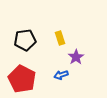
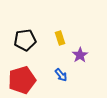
purple star: moved 4 px right, 2 px up
blue arrow: rotated 112 degrees counterclockwise
red pentagon: moved 1 px down; rotated 28 degrees clockwise
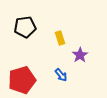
black pentagon: moved 13 px up
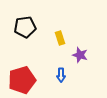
purple star: rotated 21 degrees counterclockwise
blue arrow: rotated 40 degrees clockwise
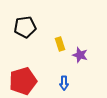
yellow rectangle: moved 6 px down
blue arrow: moved 3 px right, 8 px down
red pentagon: moved 1 px right, 1 px down
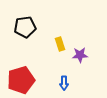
purple star: rotated 21 degrees counterclockwise
red pentagon: moved 2 px left, 1 px up
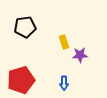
yellow rectangle: moved 4 px right, 2 px up
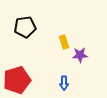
red pentagon: moved 4 px left
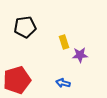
blue arrow: moved 1 px left; rotated 104 degrees clockwise
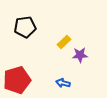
yellow rectangle: rotated 64 degrees clockwise
